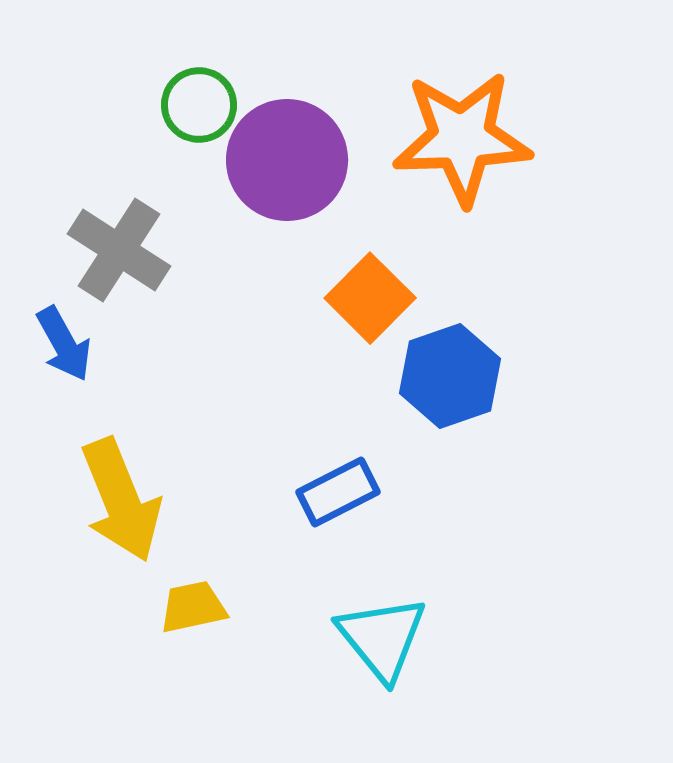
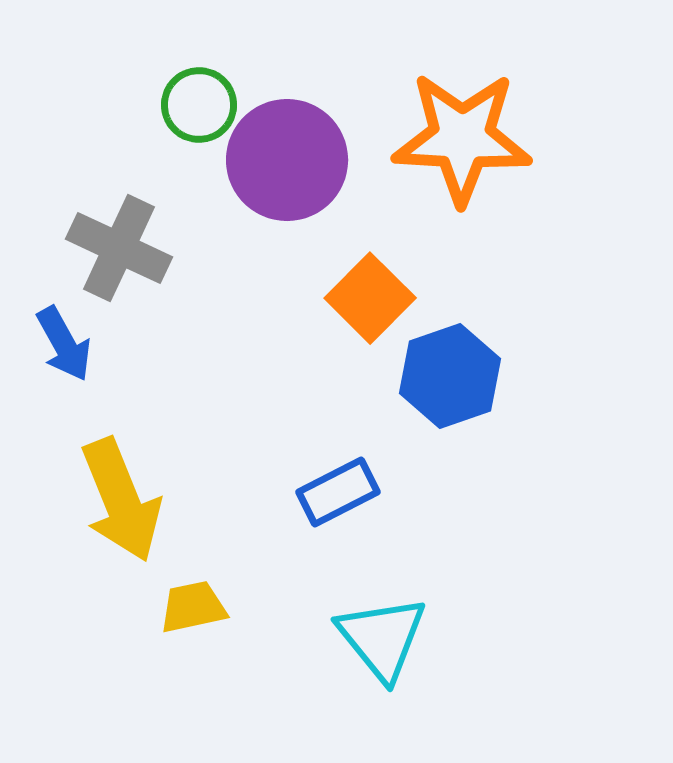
orange star: rotated 5 degrees clockwise
gray cross: moved 2 px up; rotated 8 degrees counterclockwise
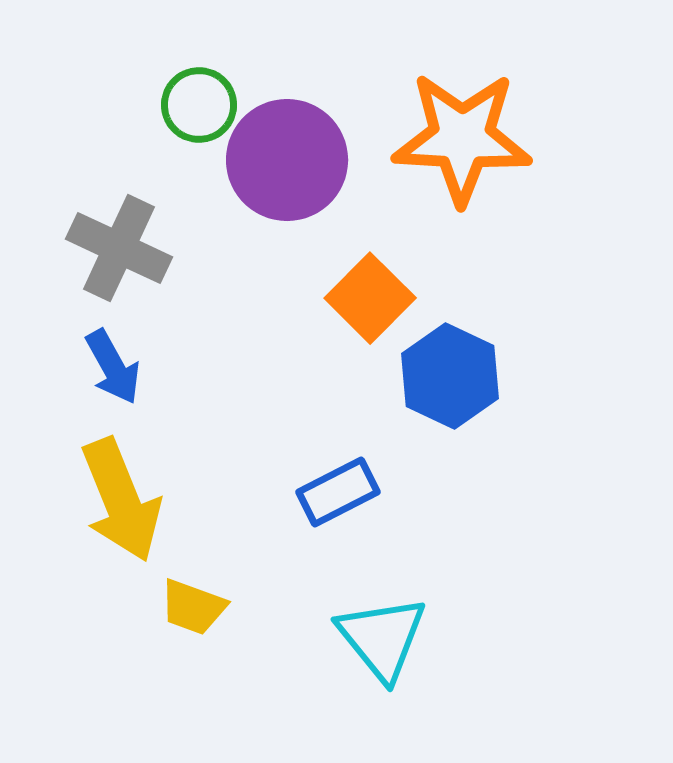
blue arrow: moved 49 px right, 23 px down
blue hexagon: rotated 16 degrees counterclockwise
yellow trapezoid: rotated 148 degrees counterclockwise
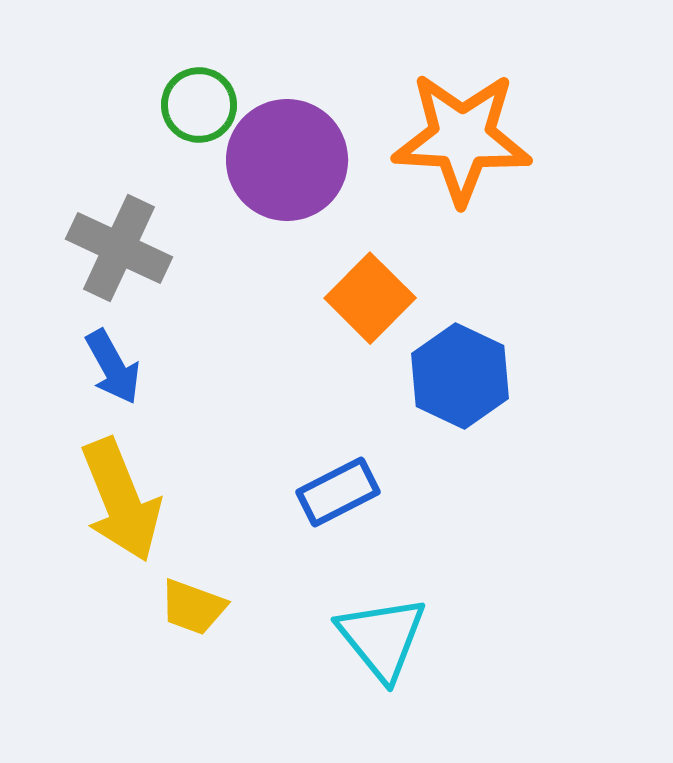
blue hexagon: moved 10 px right
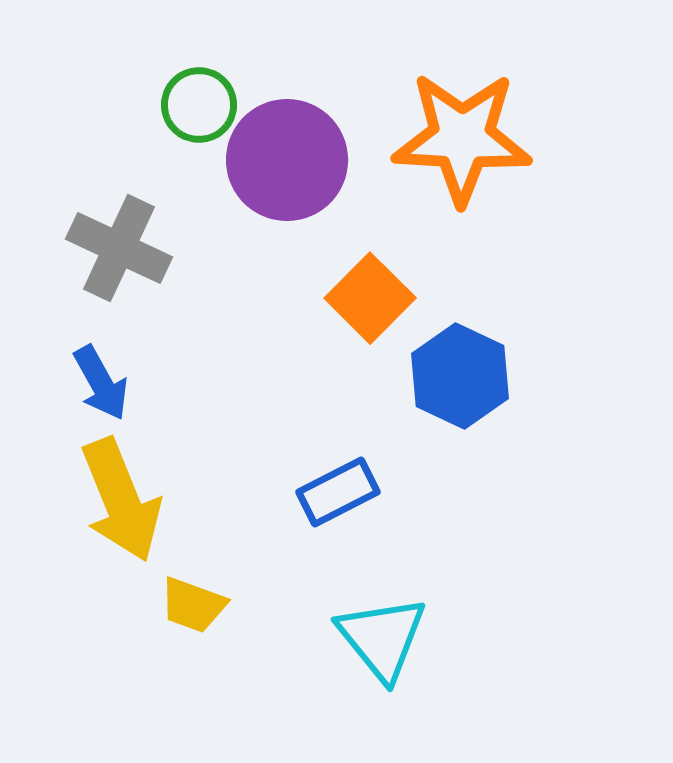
blue arrow: moved 12 px left, 16 px down
yellow trapezoid: moved 2 px up
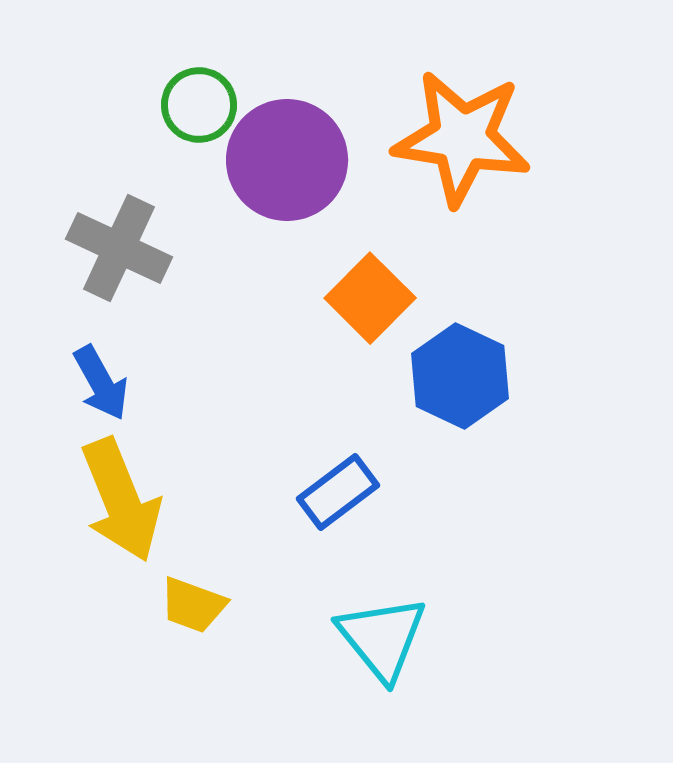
orange star: rotated 6 degrees clockwise
blue rectangle: rotated 10 degrees counterclockwise
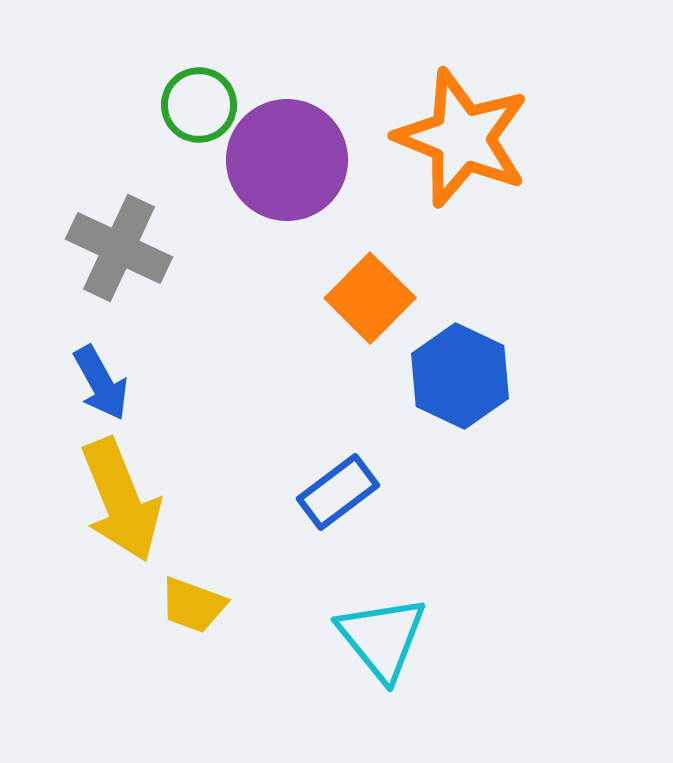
orange star: rotated 13 degrees clockwise
